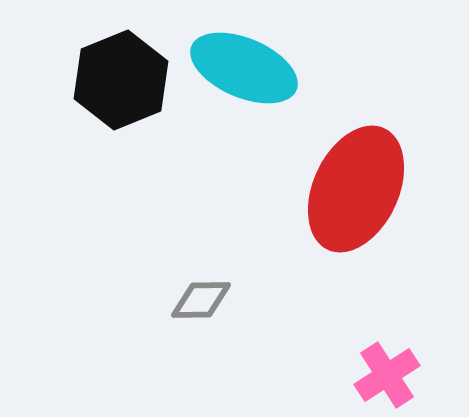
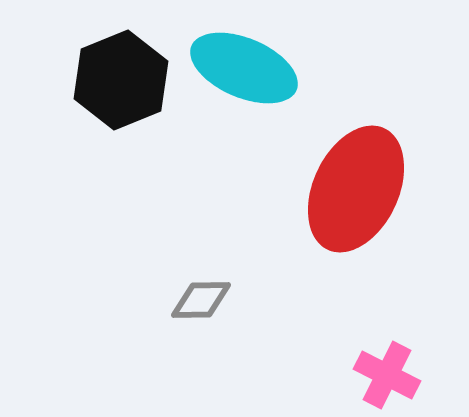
pink cross: rotated 30 degrees counterclockwise
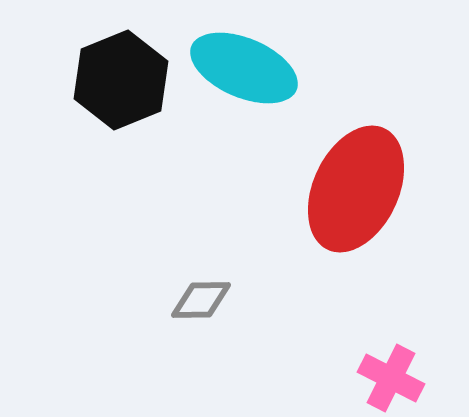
pink cross: moved 4 px right, 3 px down
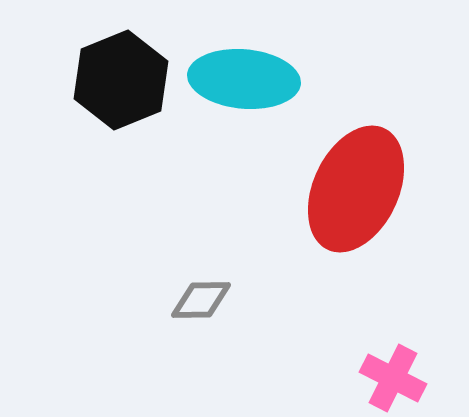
cyan ellipse: moved 11 px down; rotated 18 degrees counterclockwise
pink cross: moved 2 px right
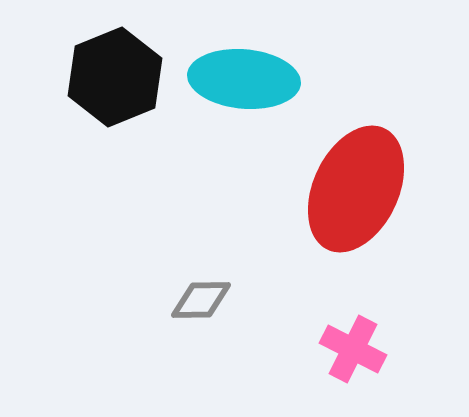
black hexagon: moved 6 px left, 3 px up
pink cross: moved 40 px left, 29 px up
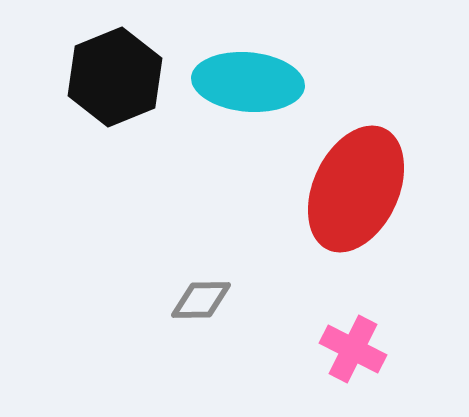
cyan ellipse: moved 4 px right, 3 px down
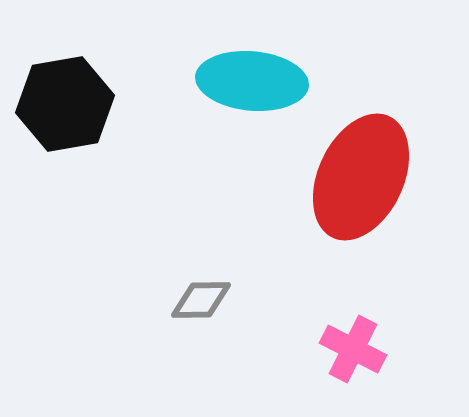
black hexagon: moved 50 px left, 27 px down; rotated 12 degrees clockwise
cyan ellipse: moved 4 px right, 1 px up
red ellipse: moved 5 px right, 12 px up
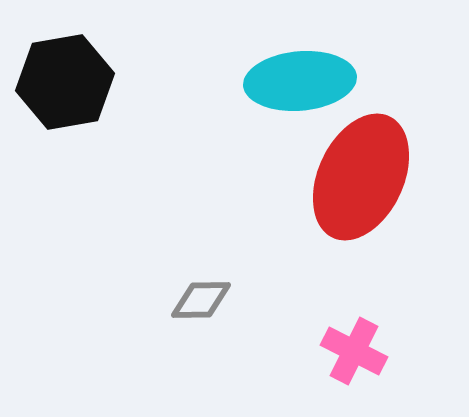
cyan ellipse: moved 48 px right; rotated 10 degrees counterclockwise
black hexagon: moved 22 px up
pink cross: moved 1 px right, 2 px down
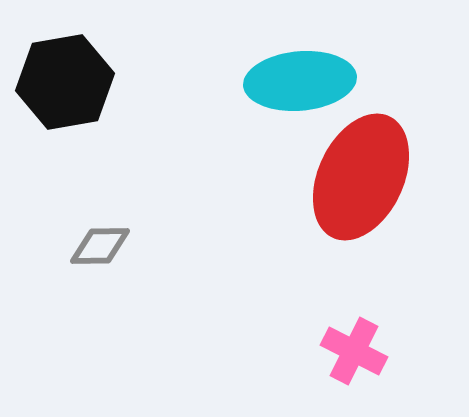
gray diamond: moved 101 px left, 54 px up
